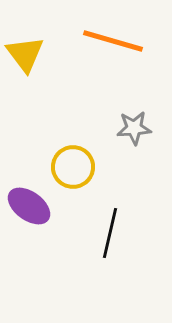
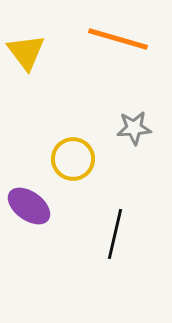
orange line: moved 5 px right, 2 px up
yellow triangle: moved 1 px right, 2 px up
yellow circle: moved 8 px up
black line: moved 5 px right, 1 px down
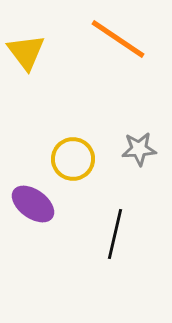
orange line: rotated 18 degrees clockwise
gray star: moved 5 px right, 21 px down
purple ellipse: moved 4 px right, 2 px up
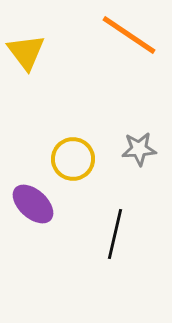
orange line: moved 11 px right, 4 px up
purple ellipse: rotated 6 degrees clockwise
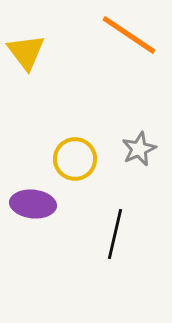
gray star: rotated 20 degrees counterclockwise
yellow circle: moved 2 px right
purple ellipse: rotated 36 degrees counterclockwise
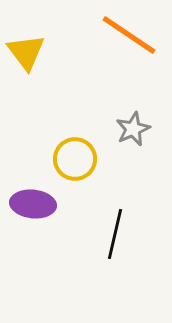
gray star: moved 6 px left, 20 px up
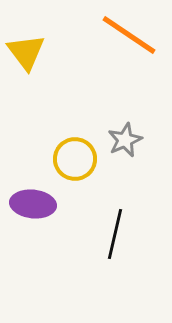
gray star: moved 8 px left, 11 px down
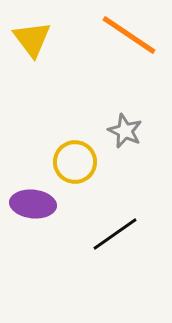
yellow triangle: moved 6 px right, 13 px up
gray star: moved 9 px up; rotated 24 degrees counterclockwise
yellow circle: moved 3 px down
black line: rotated 42 degrees clockwise
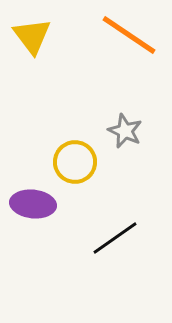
yellow triangle: moved 3 px up
black line: moved 4 px down
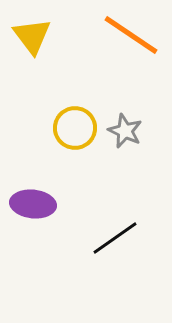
orange line: moved 2 px right
yellow circle: moved 34 px up
